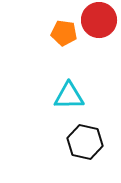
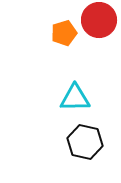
orange pentagon: rotated 25 degrees counterclockwise
cyan triangle: moved 6 px right, 2 px down
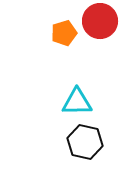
red circle: moved 1 px right, 1 px down
cyan triangle: moved 2 px right, 4 px down
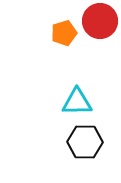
black hexagon: rotated 12 degrees counterclockwise
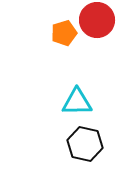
red circle: moved 3 px left, 1 px up
black hexagon: moved 2 px down; rotated 12 degrees clockwise
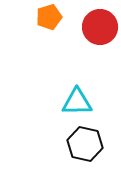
red circle: moved 3 px right, 7 px down
orange pentagon: moved 15 px left, 16 px up
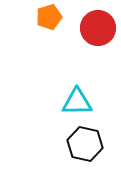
red circle: moved 2 px left, 1 px down
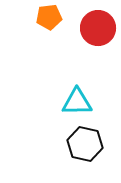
orange pentagon: rotated 10 degrees clockwise
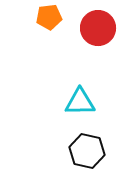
cyan triangle: moved 3 px right
black hexagon: moved 2 px right, 7 px down
